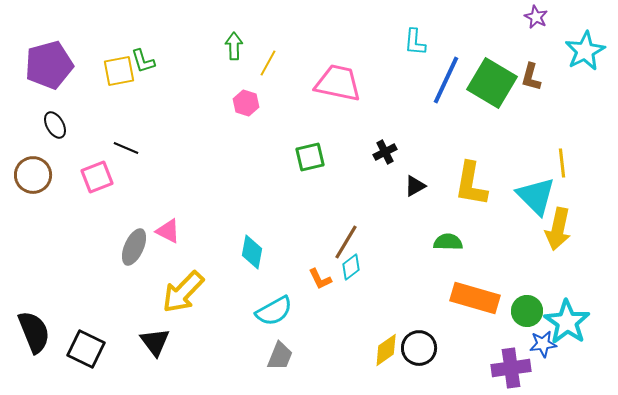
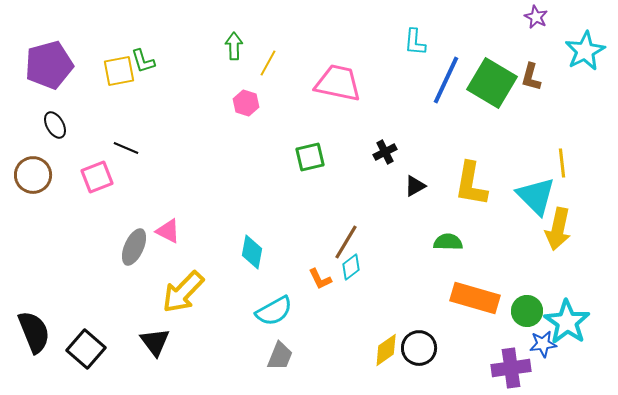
black square at (86, 349): rotated 15 degrees clockwise
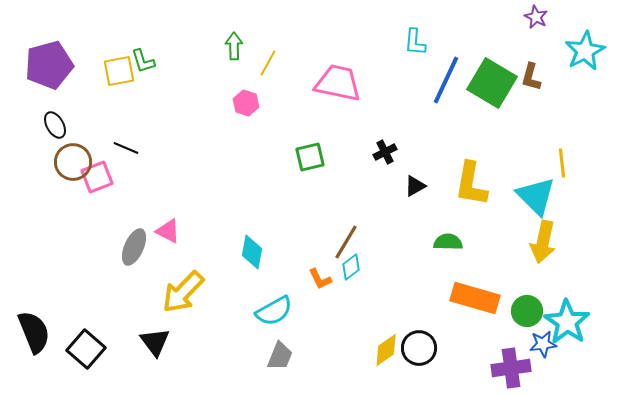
brown circle at (33, 175): moved 40 px right, 13 px up
yellow arrow at (558, 229): moved 15 px left, 13 px down
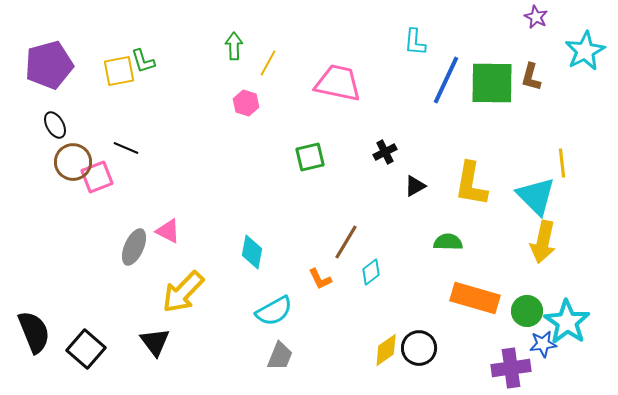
green square at (492, 83): rotated 30 degrees counterclockwise
cyan diamond at (351, 267): moved 20 px right, 5 px down
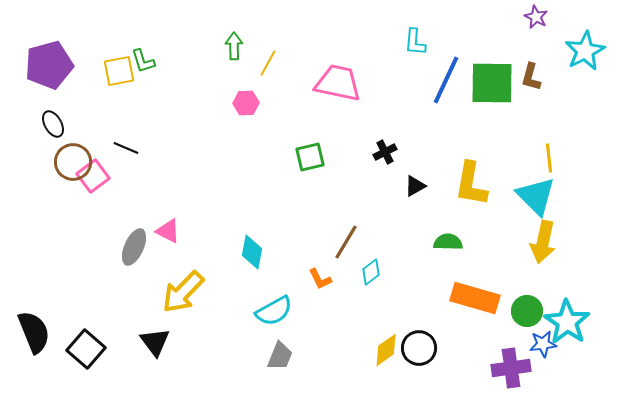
pink hexagon at (246, 103): rotated 20 degrees counterclockwise
black ellipse at (55, 125): moved 2 px left, 1 px up
yellow line at (562, 163): moved 13 px left, 5 px up
pink square at (97, 177): moved 4 px left, 1 px up; rotated 16 degrees counterclockwise
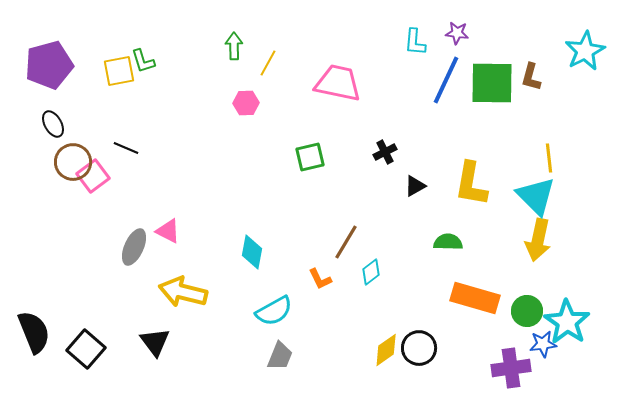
purple star at (536, 17): moved 79 px left, 16 px down; rotated 20 degrees counterclockwise
yellow arrow at (543, 242): moved 5 px left, 2 px up
yellow arrow at (183, 292): rotated 60 degrees clockwise
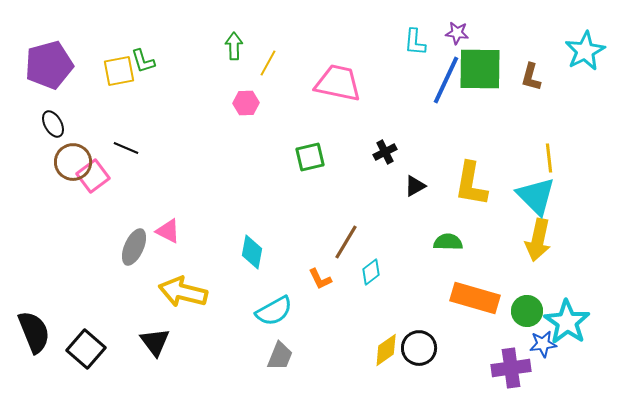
green square at (492, 83): moved 12 px left, 14 px up
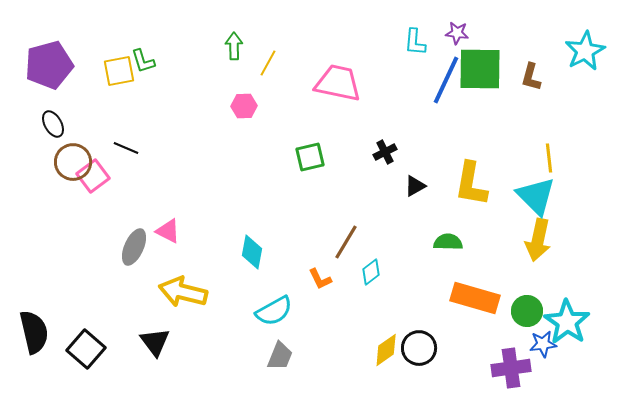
pink hexagon at (246, 103): moved 2 px left, 3 px down
black semicircle at (34, 332): rotated 9 degrees clockwise
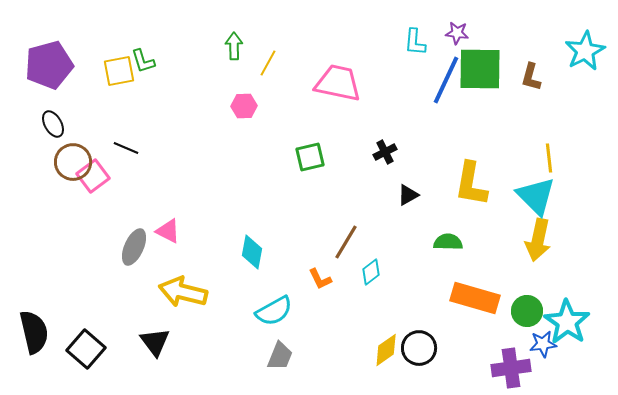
black triangle at (415, 186): moved 7 px left, 9 px down
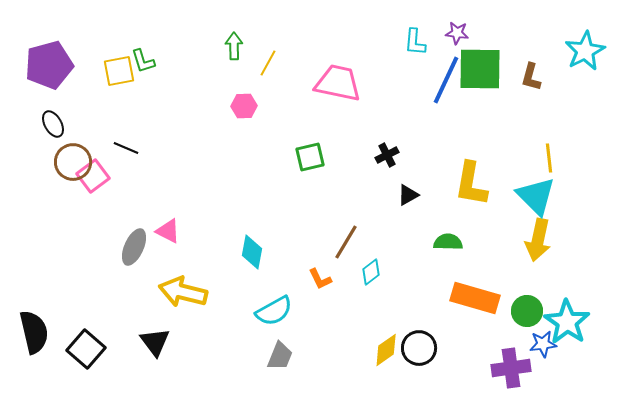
black cross at (385, 152): moved 2 px right, 3 px down
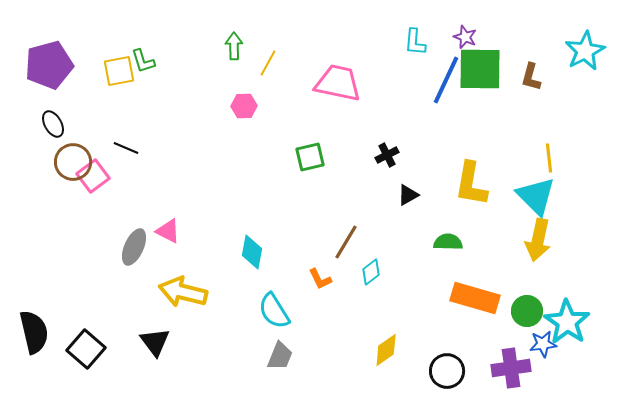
purple star at (457, 33): moved 8 px right, 4 px down; rotated 15 degrees clockwise
cyan semicircle at (274, 311): rotated 87 degrees clockwise
black circle at (419, 348): moved 28 px right, 23 px down
